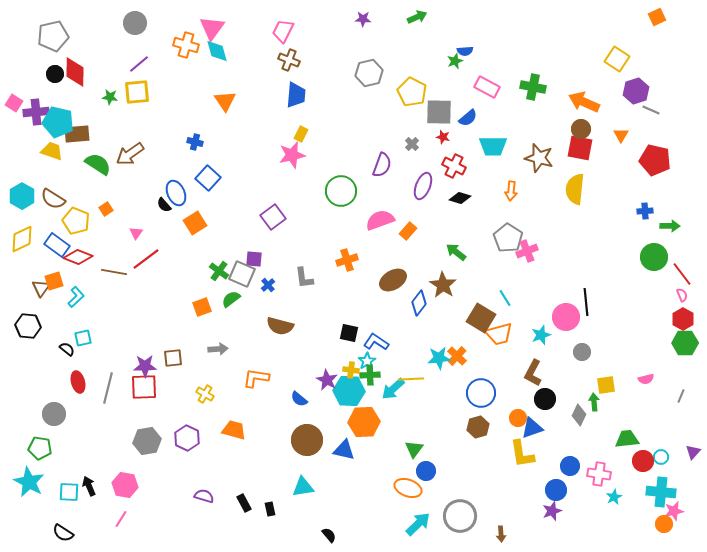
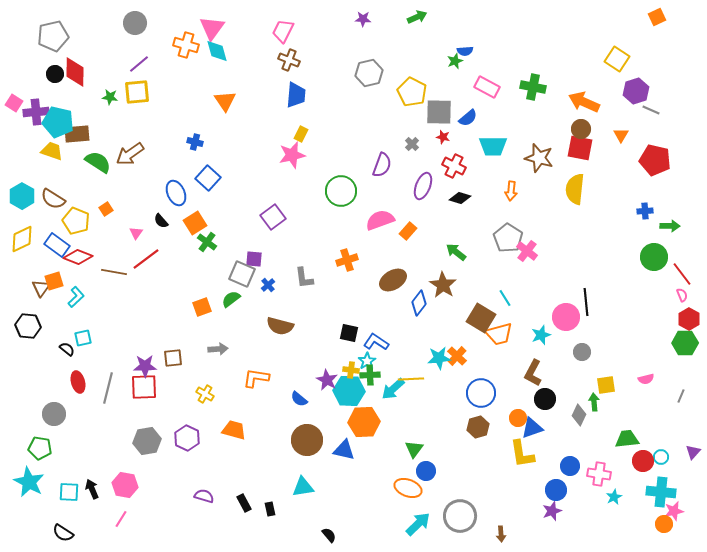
green semicircle at (98, 164): moved 2 px up
black semicircle at (164, 205): moved 3 px left, 16 px down
pink cross at (527, 251): rotated 30 degrees counterclockwise
green cross at (219, 271): moved 12 px left, 29 px up
red hexagon at (683, 319): moved 6 px right
black arrow at (89, 486): moved 3 px right, 3 px down
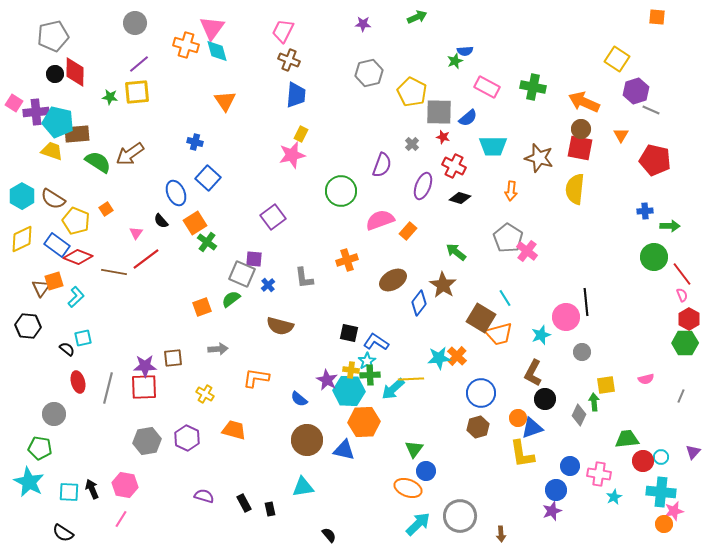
orange square at (657, 17): rotated 30 degrees clockwise
purple star at (363, 19): moved 5 px down
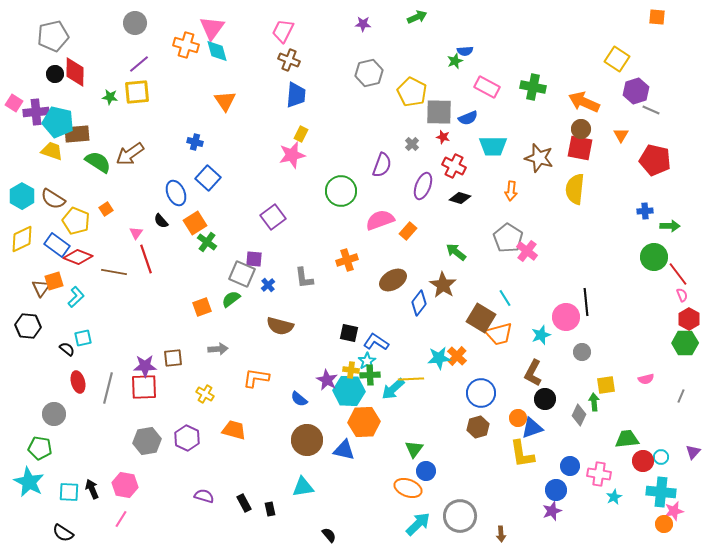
blue semicircle at (468, 118): rotated 18 degrees clockwise
red line at (146, 259): rotated 72 degrees counterclockwise
red line at (682, 274): moved 4 px left
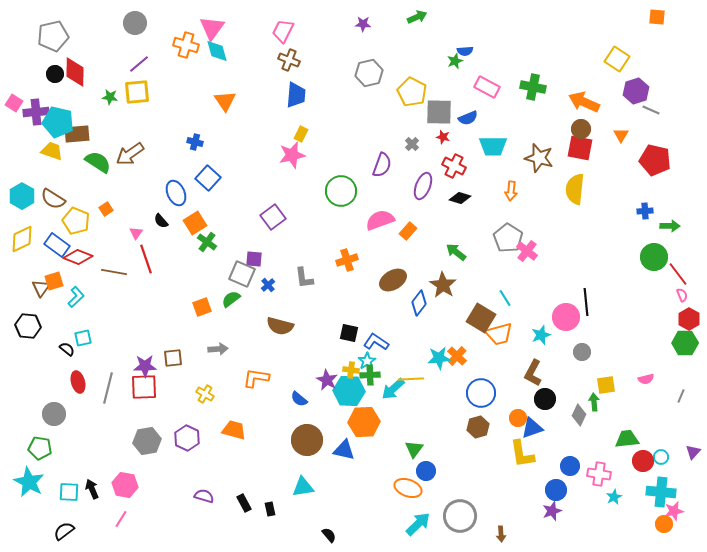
black semicircle at (63, 533): moved 1 px right, 2 px up; rotated 110 degrees clockwise
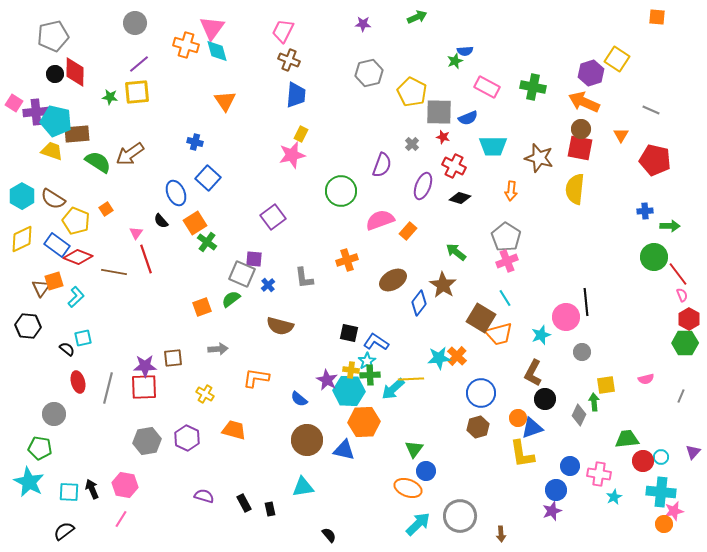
purple hexagon at (636, 91): moved 45 px left, 18 px up
cyan pentagon at (58, 122): moved 2 px left, 1 px up
gray pentagon at (508, 238): moved 2 px left, 1 px up
pink cross at (527, 251): moved 20 px left, 10 px down; rotated 30 degrees clockwise
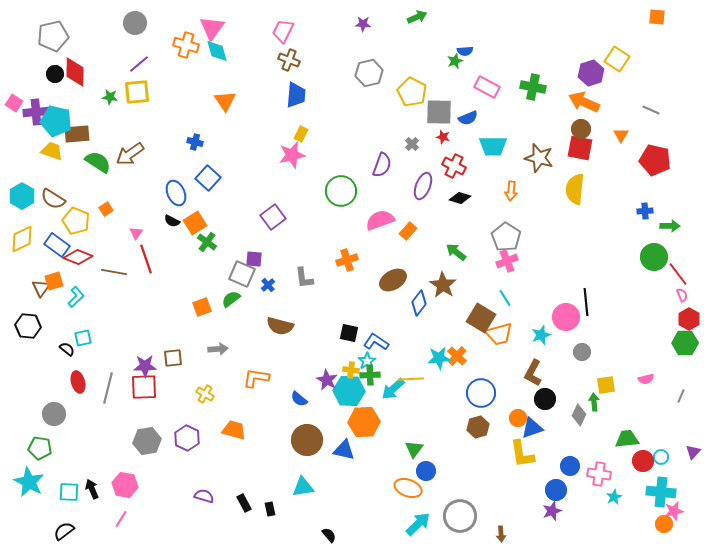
black semicircle at (161, 221): moved 11 px right; rotated 21 degrees counterclockwise
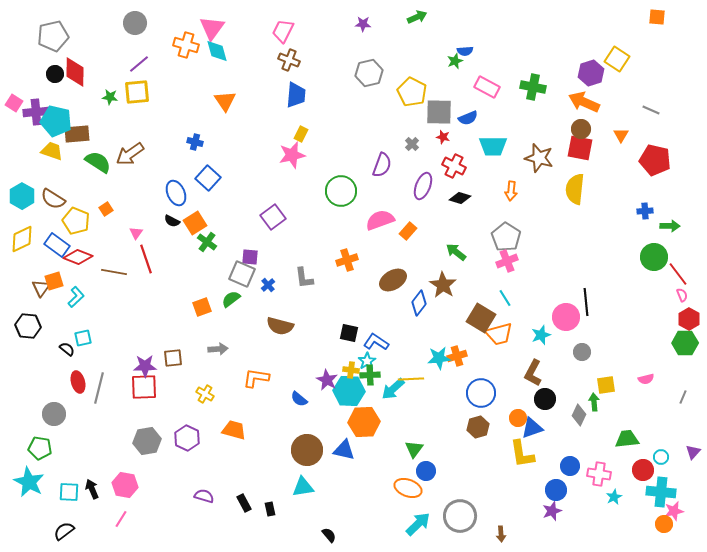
purple square at (254, 259): moved 4 px left, 2 px up
orange cross at (457, 356): rotated 30 degrees clockwise
gray line at (108, 388): moved 9 px left
gray line at (681, 396): moved 2 px right, 1 px down
brown circle at (307, 440): moved 10 px down
red circle at (643, 461): moved 9 px down
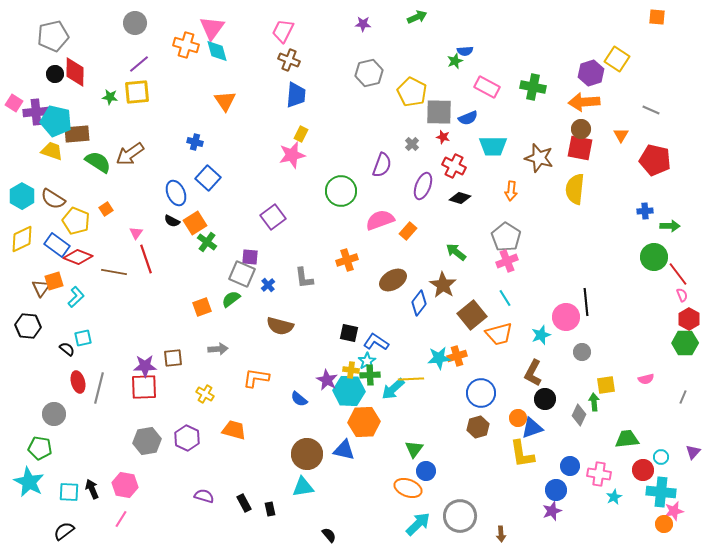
orange arrow at (584, 102): rotated 28 degrees counterclockwise
brown square at (481, 318): moved 9 px left, 3 px up; rotated 20 degrees clockwise
brown circle at (307, 450): moved 4 px down
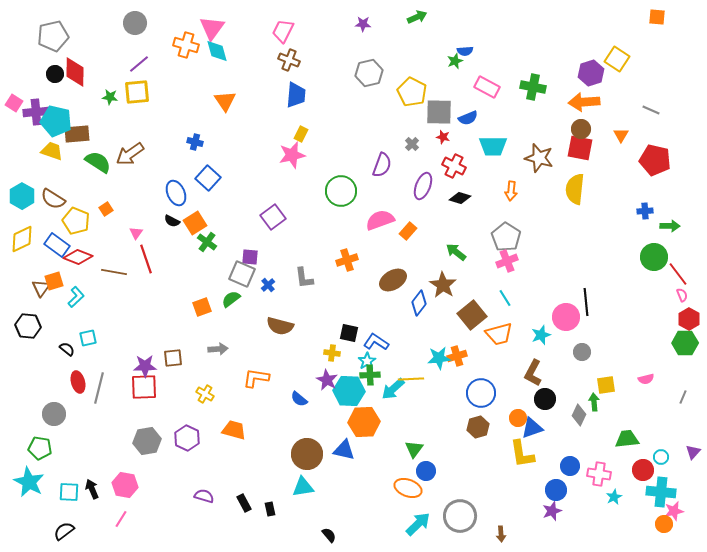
cyan square at (83, 338): moved 5 px right
yellow cross at (351, 370): moved 19 px left, 17 px up
